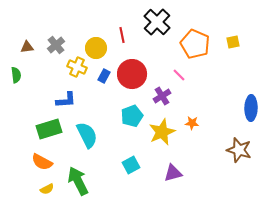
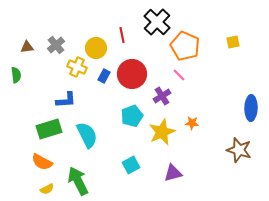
orange pentagon: moved 10 px left, 2 px down
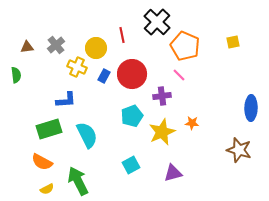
purple cross: rotated 24 degrees clockwise
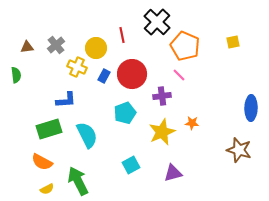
cyan pentagon: moved 7 px left, 3 px up
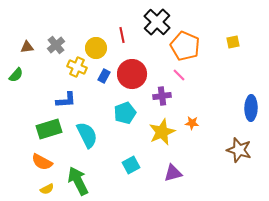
green semicircle: rotated 49 degrees clockwise
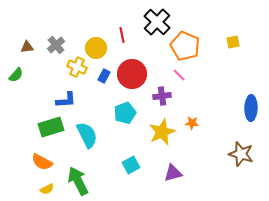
green rectangle: moved 2 px right, 2 px up
brown star: moved 2 px right, 4 px down
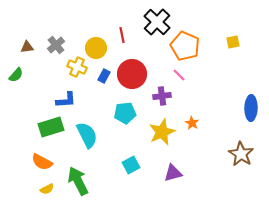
cyan pentagon: rotated 15 degrees clockwise
orange star: rotated 24 degrees clockwise
brown star: rotated 15 degrees clockwise
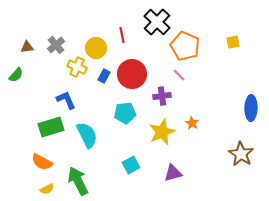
blue L-shape: rotated 110 degrees counterclockwise
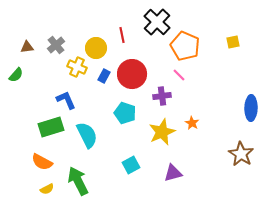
cyan pentagon: rotated 25 degrees clockwise
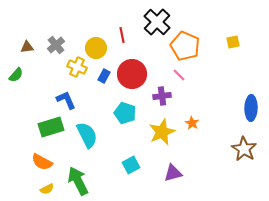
brown star: moved 3 px right, 5 px up
